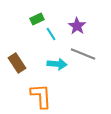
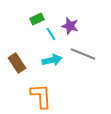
purple star: moved 7 px left; rotated 18 degrees counterclockwise
cyan arrow: moved 5 px left, 4 px up; rotated 18 degrees counterclockwise
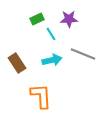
purple star: moved 1 px left, 7 px up; rotated 18 degrees counterclockwise
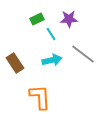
gray line: rotated 15 degrees clockwise
brown rectangle: moved 2 px left
orange L-shape: moved 1 px left, 1 px down
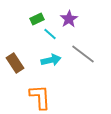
purple star: rotated 30 degrees counterclockwise
cyan line: moved 1 px left; rotated 16 degrees counterclockwise
cyan arrow: moved 1 px left
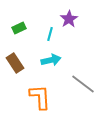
green rectangle: moved 18 px left, 9 px down
cyan line: rotated 64 degrees clockwise
gray line: moved 30 px down
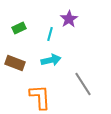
brown rectangle: rotated 36 degrees counterclockwise
gray line: rotated 20 degrees clockwise
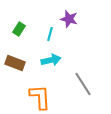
purple star: rotated 24 degrees counterclockwise
green rectangle: moved 1 px down; rotated 32 degrees counterclockwise
